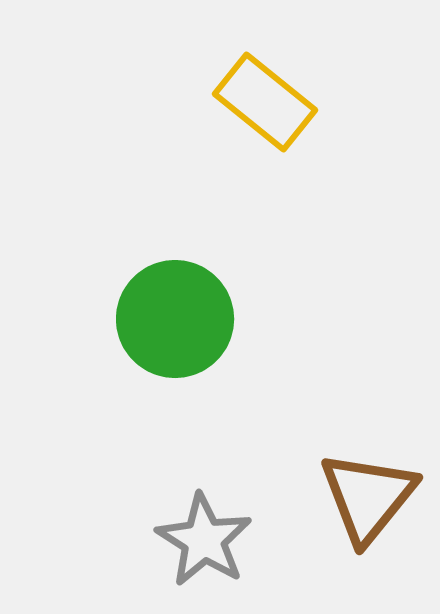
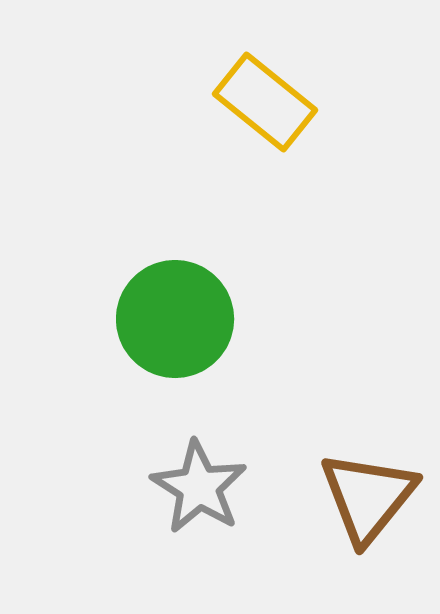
gray star: moved 5 px left, 53 px up
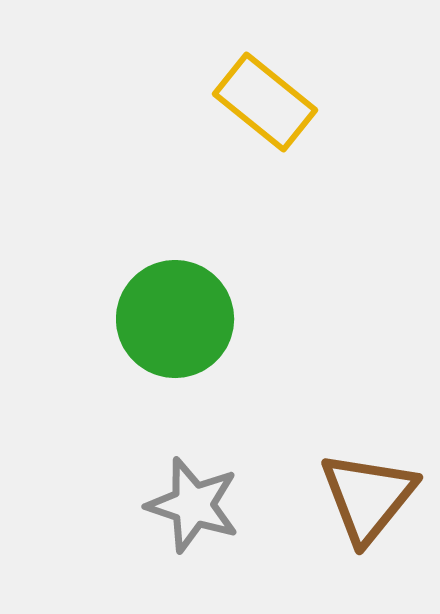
gray star: moved 6 px left, 18 px down; rotated 14 degrees counterclockwise
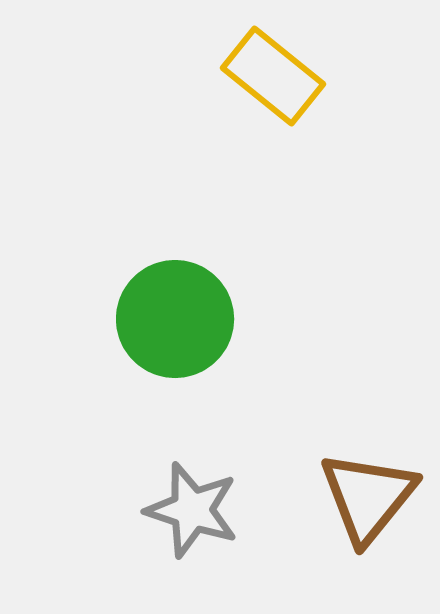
yellow rectangle: moved 8 px right, 26 px up
gray star: moved 1 px left, 5 px down
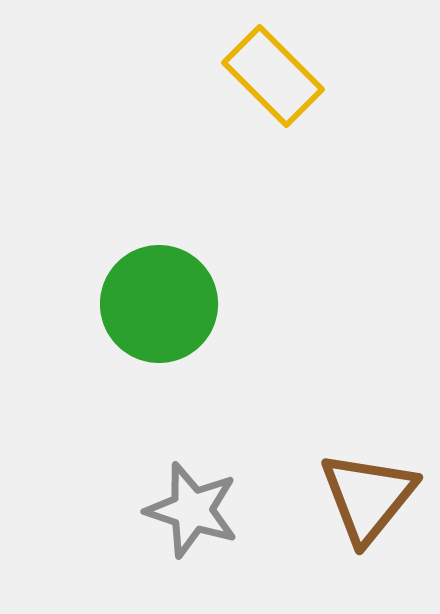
yellow rectangle: rotated 6 degrees clockwise
green circle: moved 16 px left, 15 px up
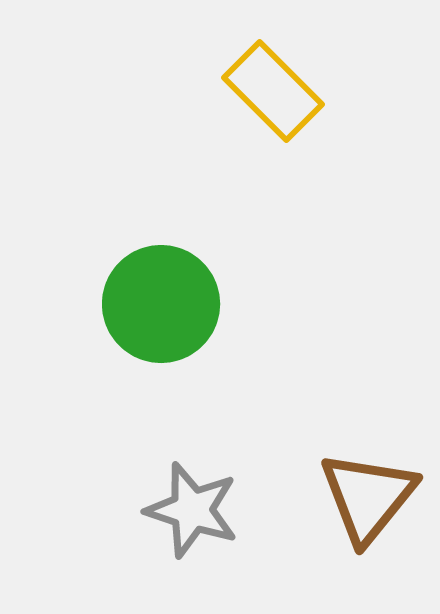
yellow rectangle: moved 15 px down
green circle: moved 2 px right
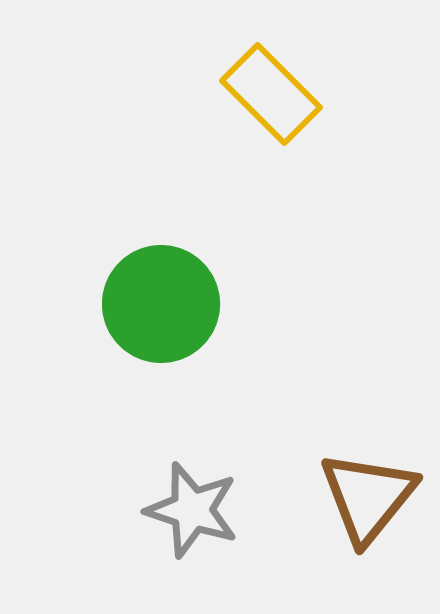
yellow rectangle: moved 2 px left, 3 px down
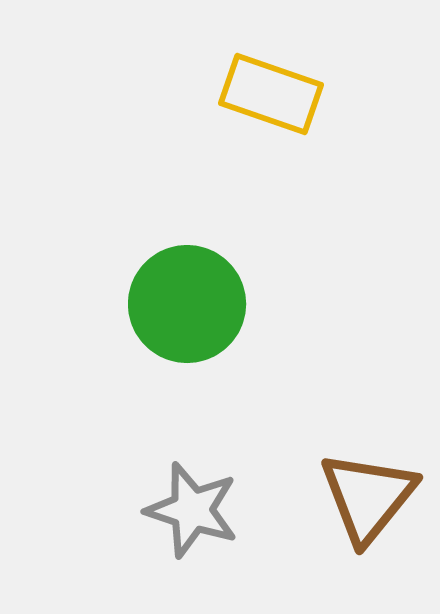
yellow rectangle: rotated 26 degrees counterclockwise
green circle: moved 26 px right
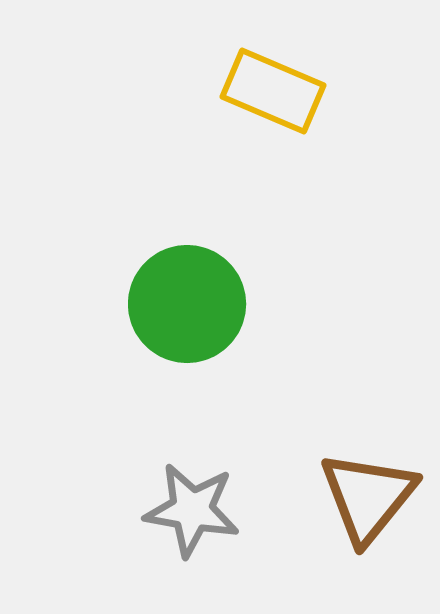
yellow rectangle: moved 2 px right, 3 px up; rotated 4 degrees clockwise
gray star: rotated 8 degrees counterclockwise
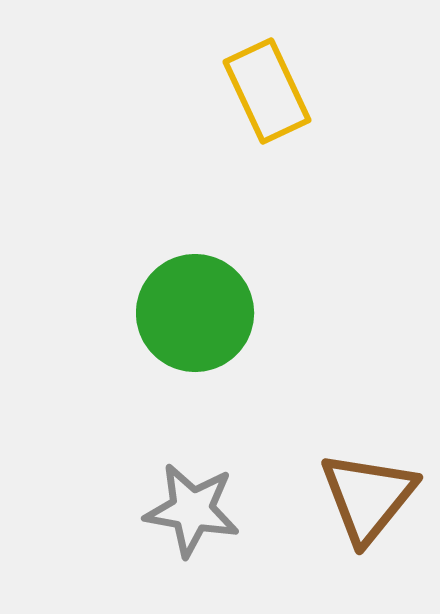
yellow rectangle: moved 6 px left; rotated 42 degrees clockwise
green circle: moved 8 px right, 9 px down
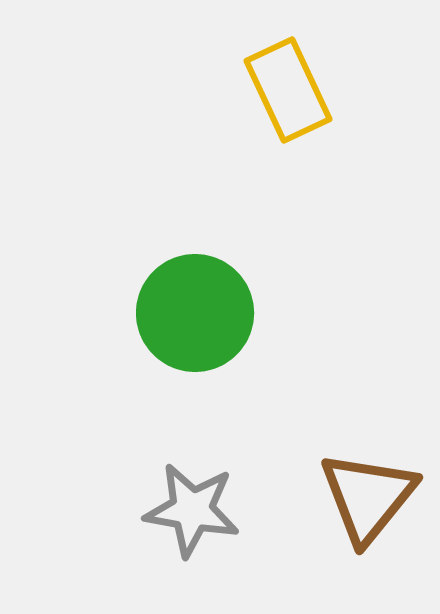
yellow rectangle: moved 21 px right, 1 px up
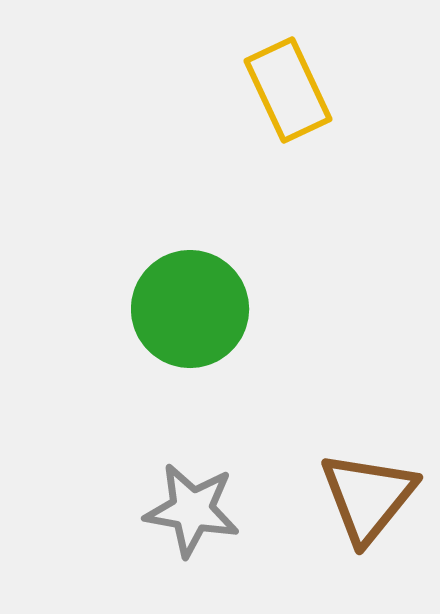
green circle: moved 5 px left, 4 px up
